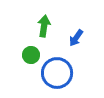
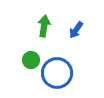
blue arrow: moved 8 px up
green circle: moved 5 px down
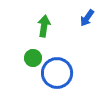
blue arrow: moved 11 px right, 12 px up
green circle: moved 2 px right, 2 px up
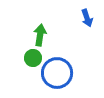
blue arrow: rotated 54 degrees counterclockwise
green arrow: moved 4 px left, 9 px down
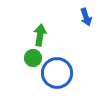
blue arrow: moved 1 px left, 1 px up
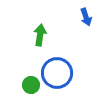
green circle: moved 2 px left, 27 px down
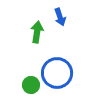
blue arrow: moved 26 px left
green arrow: moved 3 px left, 3 px up
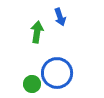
green circle: moved 1 px right, 1 px up
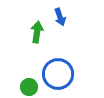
blue circle: moved 1 px right, 1 px down
green circle: moved 3 px left, 3 px down
